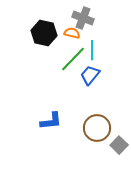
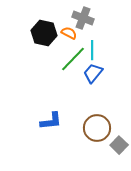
orange semicircle: moved 3 px left; rotated 14 degrees clockwise
blue trapezoid: moved 3 px right, 2 px up
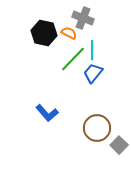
blue L-shape: moved 4 px left, 8 px up; rotated 55 degrees clockwise
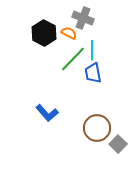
black hexagon: rotated 15 degrees clockwise
blue trapezoid: rotated 50 degrees counterclockwise
gray square: moved 1 px left, 1 px up
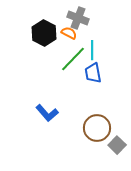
gray cross: moved 5 px left
gray square: moved 1 px left, 1 px down
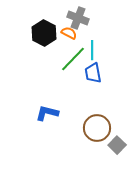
blue L-shape: rotated 145 degrees clockwise
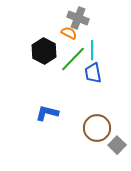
black hexagon: moved 18 px down
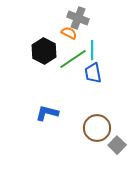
green line: rotated 12 degrees clockwise
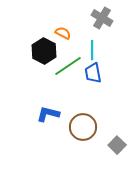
gray cross: moved 24 px right; rotated 10 degrees clockwise
orange semicircle: moved 6 px left
green line: moved 5 px left, 7 px down
blue L-shape: moved 1 px right, 1 px down
brown circle: moved 14 px left, 1 px up
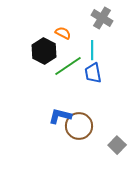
blue L-shape: moved 12 px right, 2 px down
brown circle: moved 4 px left, 1 px up
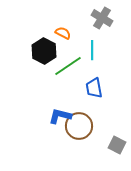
blue trapezoid: moved 1 px right, 15 px down
gray square: rotated 18 degrees counterclockwise
